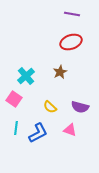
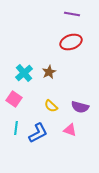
brown star: moved 11 px left
cyan cross: moved 2 px left, 3 px up
yellow semicircle: moved 1 px right, 1 px up
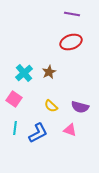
cyan line: moved 1 px left
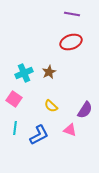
cyan cross: rotated 18 degrees clockwise
purple semicircle: moved 5 px right, 3 px down; rotated 72 degrees counterclockwise
blue L-shape: moved 1 px right, 2 px down
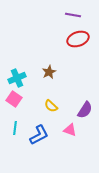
purple line: moved 1 px right, 1 px down
red ellipse: moved 7 px right, 3 px up
cyan cross: moved 7 px left, 5 px down
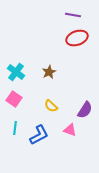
red ellipse: moved 1 px left, 1 px up
cyan cross: moved 1 px left, 6 px up; rotated 30 degrees counterclockwise
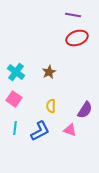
yellow semicircle: rotated 48 degrees clockwise
blue L-shape: moved 1 px right, 4 px up
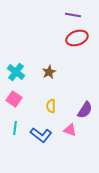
blue L-shape: moved 1 px right, 4 px down; rotated 65 degrees clockwise
